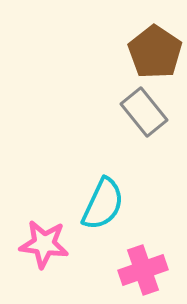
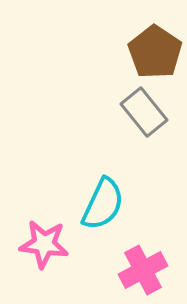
pink cross: rotated 9 degrees counterclockwise
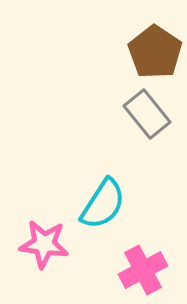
gray rectangle: moved 3 px right, 2 px down
cyan semicircle: rotated 8 degrees clockwise
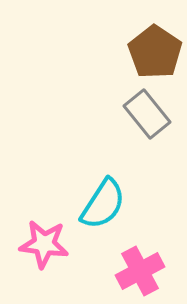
pink cross: moved 3 px left, 1 px down
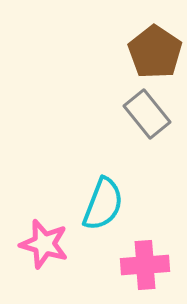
cyan semicircle: rotated 12 degrees counterclockwise
pink star: rotated 9 degrees clockwise
pink cross: moved 5 px right, 6 px up; rotated 24 degrees clockwise
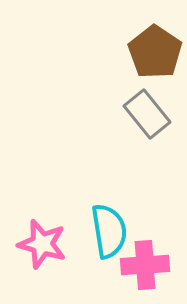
cyan semicircle: moved 6 px right, 27 px down; rotated 30 degrees counterclockwise
pink star: moved 2 px left
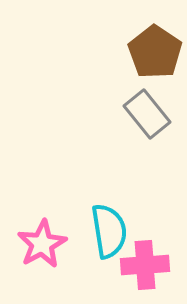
pink star: rotated 27 degrees clockwise
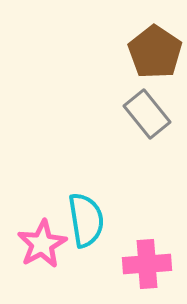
cyan semicircle: moved 23 px left, 11 px up
pink cross: moved 2 px right, 1 px up
